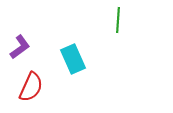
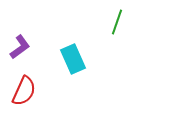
green line: moved 1 px left, 2 px down; rotated 15 degrees clockwise
red semicircle: moved 7 px left, 4 px down
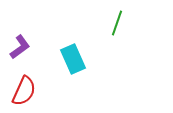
green line: moved 1 px down
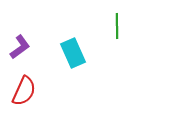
green line: moved 3 px down; rotated 20 degrees counterclockwise
cyan rectangle: moved 6 px up
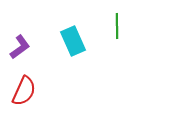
cyan rectangle: moved 12 px up
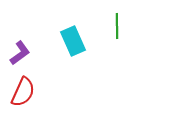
purple L-shape: moved 6 px down
red semicircle: moved 1 px left, 1 px down
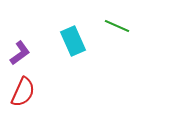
green line: rotated 65 degrees counterclockwise
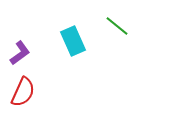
green line: rotated 15 degrees clockwise
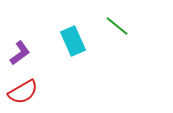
red semicircle: rotated 36 degrees clockwise
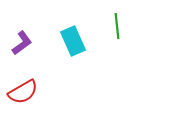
green line: rotated 45 degrees clockwise
purple L-shape: moved 2 px right, 10 px up
